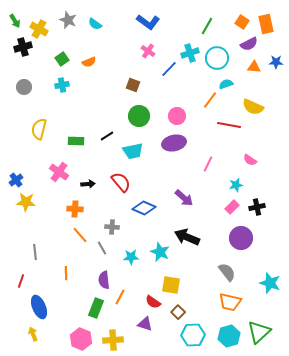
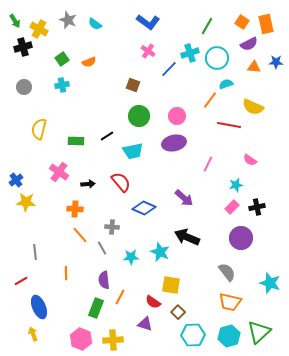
red line at (21, 281): rotated 40 degrees clockwise
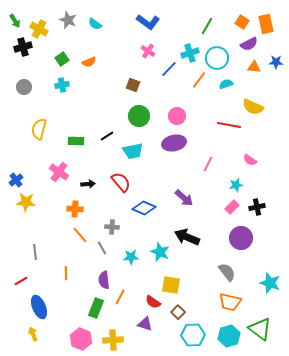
orange line at (210, 100): moved 11 px left, 20 px up
green triangle at (259, 332): moved 1 px right, 3 px up; rotated 40 degrees counterclockwise
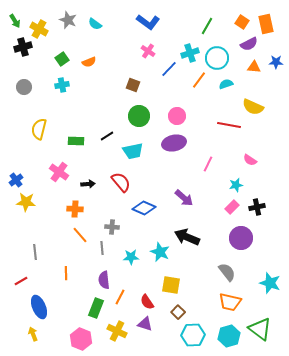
gray line at (102, 248): rotated 24 degrees clockwise
red semicircle at (153, 302): moved 6 px left; rotated 21 degrees clockwise
yellow cross at (113, 340): moved 4 px right, 9 px up; rotated 30 degrees clockwise
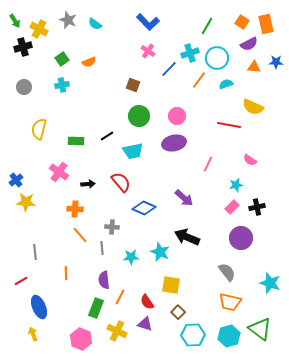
blue L-shape at (148, 22): rotated 10 degrees clockwise
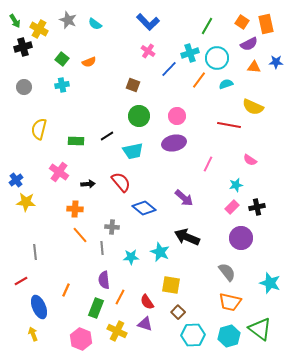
green square at (62, 59): rotated 16 degrees counterclockwise
blue diamond at (144, 208): rotated 15 degrees clockwise
orange line at (66, 273): moved 17 px down; rotated 24 degrees clockwise
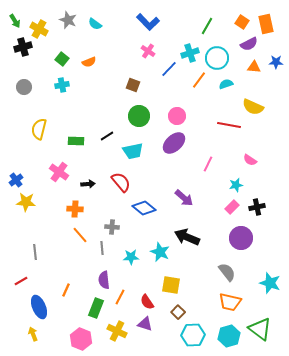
purple ellipse at (174, 143): rotated 30 degrees counterclockwise
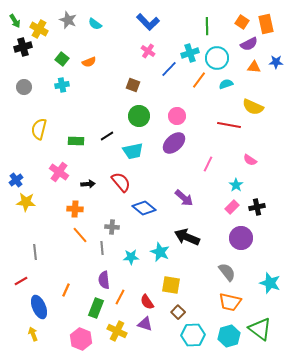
green line at (207, 26): rotated 30 degrees counterclockwise
cyan star at (236, 185): rotated 24 degrees counterclockwise
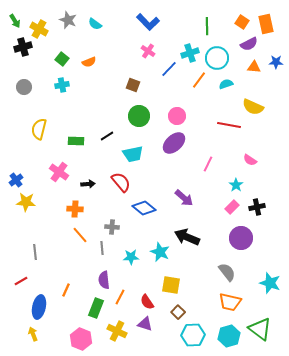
cyan trapezoid at (133, 151): moved 3 px down
blue ellipse at (39, 307): rotated 35 degrees clockwise
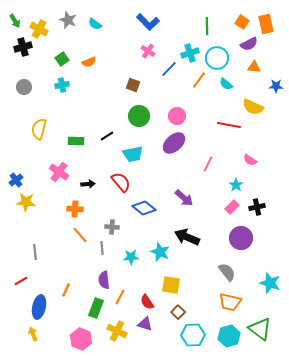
green square at (62, 59): rotated 16 degrees clockwise
blue star at (276, 62): moved 24 px down
cyan semicircle at (226, 84): rotated 120 degrees counterclockwise
